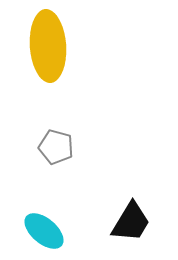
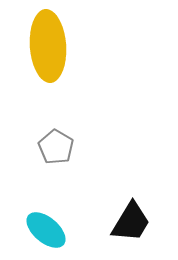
gray pentagon: rotated 16 degrees clockwise
cyan ellipse: moved 2 px right, 1 px up
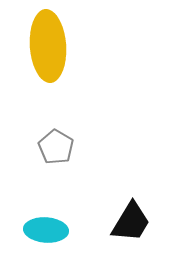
cyan ellipse: rotated 36 degrees counterclockwise
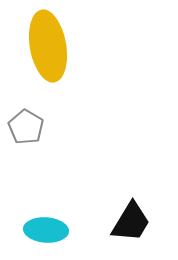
yellow ellipse: rotated 6 degrees counterclockwise
gray pentagon: moved 30 px left, 20 px up
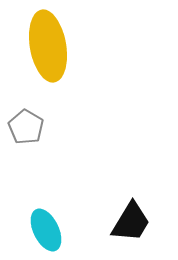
cyan ellipse: rotated 60 degrees clockwise
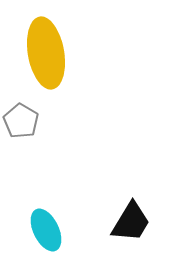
yellow ellipse: moved 2 px left, 7 px down
gray pentagon: moved 5 px left, 6 px up
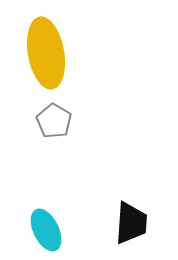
gray pentagon: moved 33 px right
black trapezoid: moved 1 px down; rotated 27 degrees counterclockwise
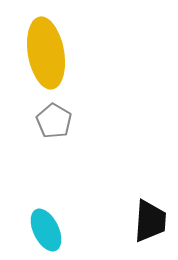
black trapezoid: moved 19 px right, 2 px up
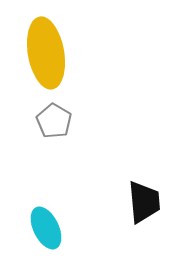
black trapezoid: moved 6 px left, 19 px up; rotated 9 degrees counterclockwise
cyan ellipse: moved 2 px up
